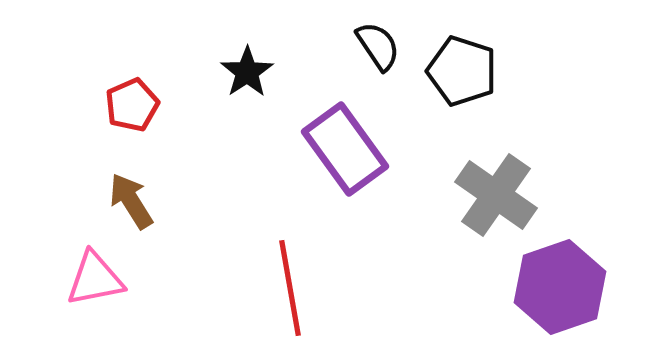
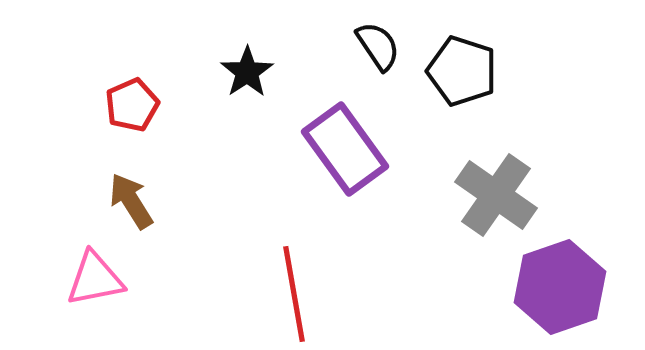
red line: moved 4 px right, 6 px down
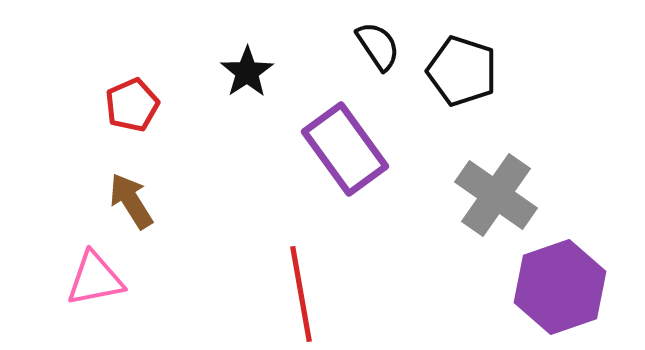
red line: moved 7 px right
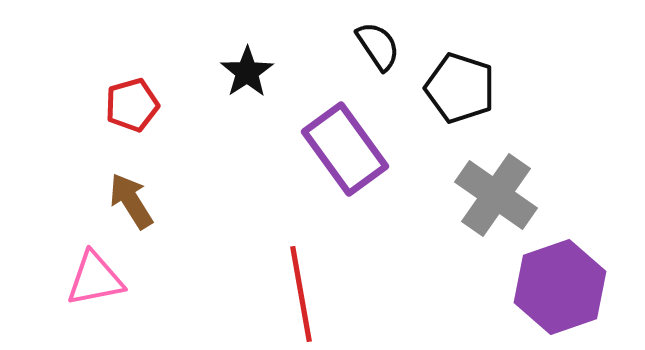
black pentagon: moved 2 px left, 17 px down
red pentagon: rotated 8 degrees clockwise
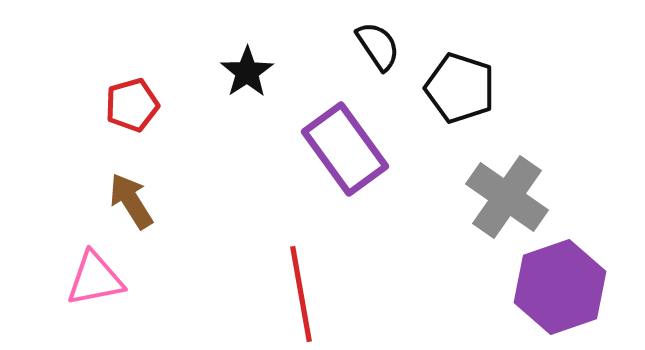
gray cross: moved 11 px right, 2 px down
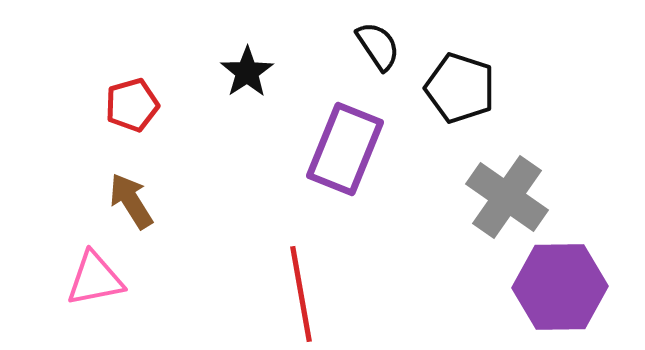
purple rectangle: rotated 58 degrees clockwise
purple hexagon: rotated 18 degrees clockwise
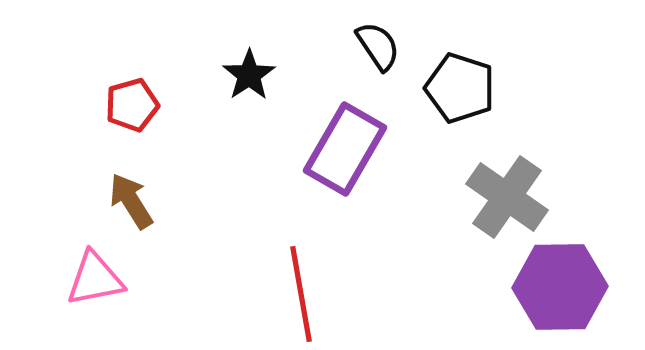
black star: moved 2 px right, 3 px down
purple rectangle: rotated 8 degrees clockwise
